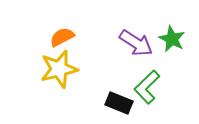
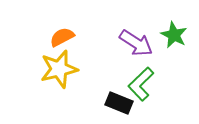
green star: moved 2 px right, 4 px up
green L-shape: moved 6 px left, 3 px up
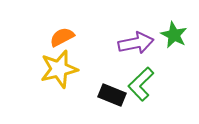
purple arrow: rotated 44 degrees counterclockwise
black rectangle: moved 7 px left, 8 px up
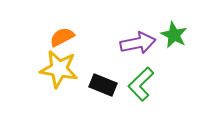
purple arrow: moved 2 px right
yellow star: rotated 24 degrees clockwise
black rectangle: moved 9 px left, 10 px up
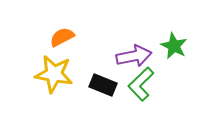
green star: moved 11 px down
purple arrow: moved 4 px left, 13 px down
yellow star: moved 5 px left, 5 px down
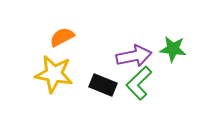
green star: moved 1 px left, 3 px down; rotated 20 degrees counterclockwise
green L-shape: moved 2 px left, 1 px up
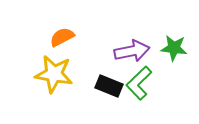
green star: moved 1 px right, 1 px up
purple arrow: moved 2 px left, 5 px up
black rectangle: moved 6 px right, 1 px down
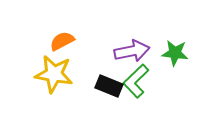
orange semicircle: moved 4 px down
green star: moved 1 px right, 5 px down
green L-shape: moved 3 px left, 2 px up
